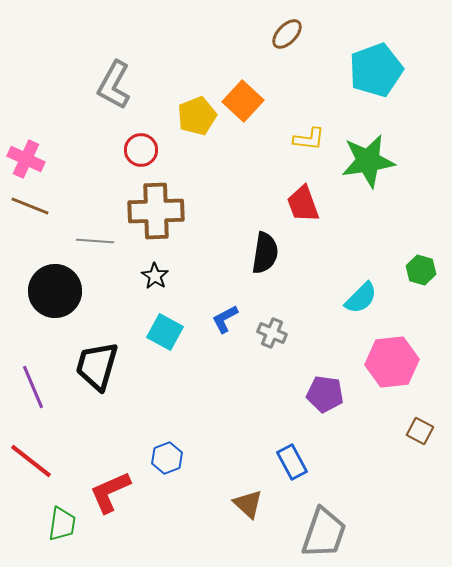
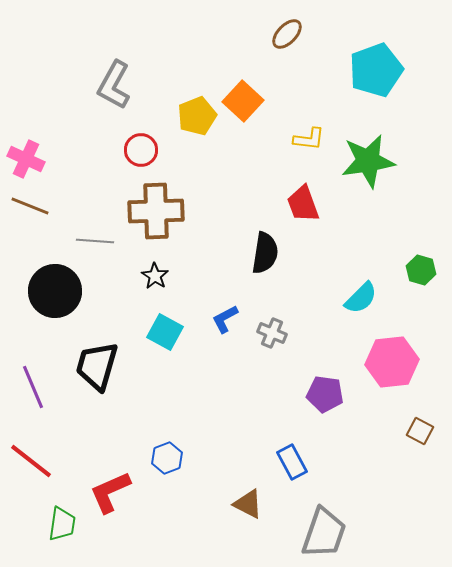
brown triangle: rotated 16 degrees counterclockwise
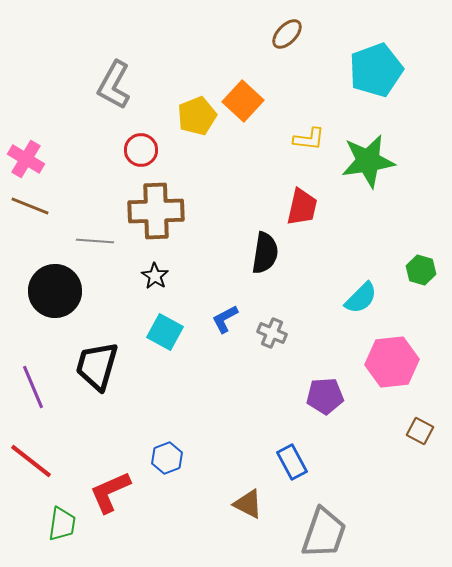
pink cross: rotated 6 degrees clockwise
red trapezoid: moved 1 px left, 3 px down; rotated 147 degrees counterclockwise
purple pentagon: moved 2 px down; rotated 12 degrees counterclockwise
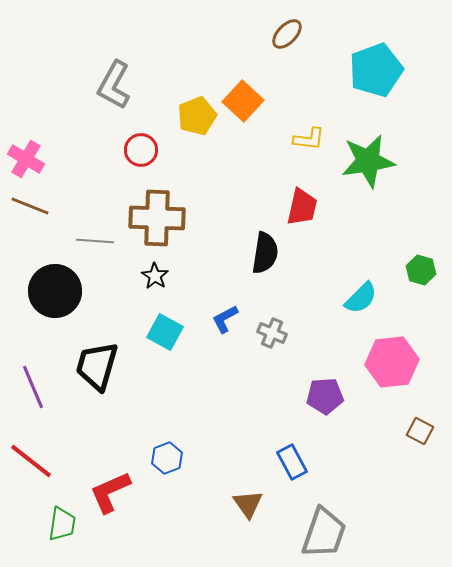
brown cross: moved 1 px right, 7 px down; rotated 4 degrees clockwise
brown triangle: rotated 28 degrees clockwise
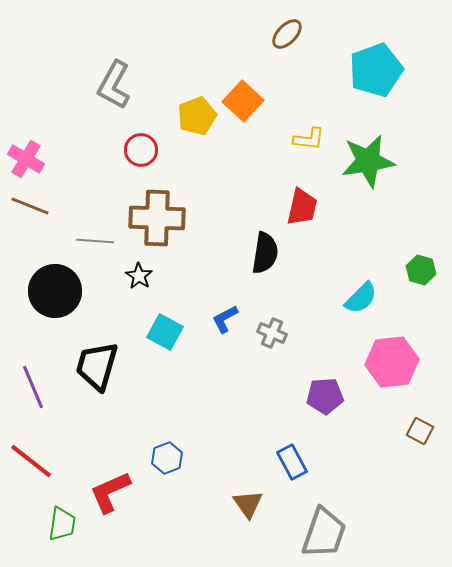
black star: moved 16 px left
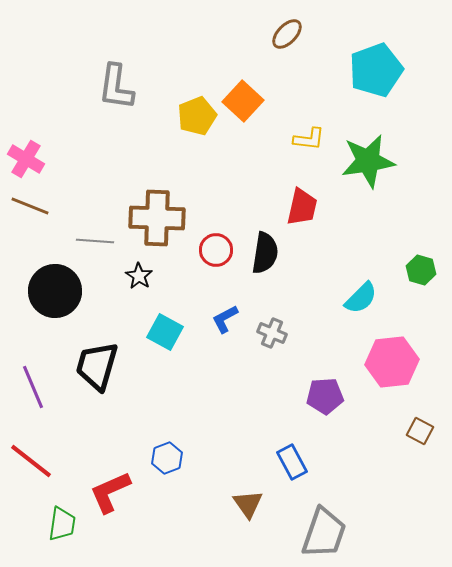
gray L-shape: moved 2 px right, 2 px down; rotated 21 degrees counterclockwise
red circle: moved 75 px right, 100 px down
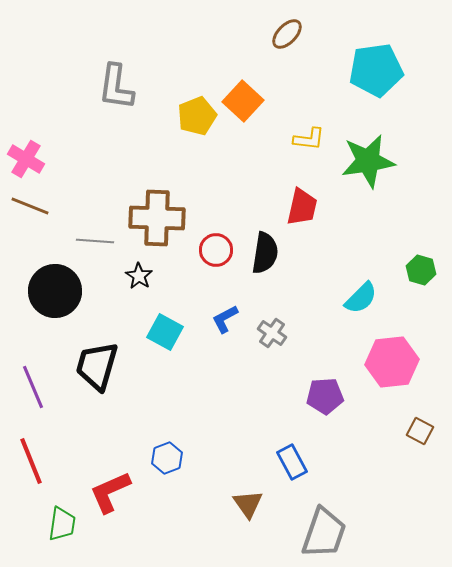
cyan pentagon: rotated 12 degrees clockwise
gray cross: rotated 12 degrees clockwise
red line: rotated 30 degrees clockwise
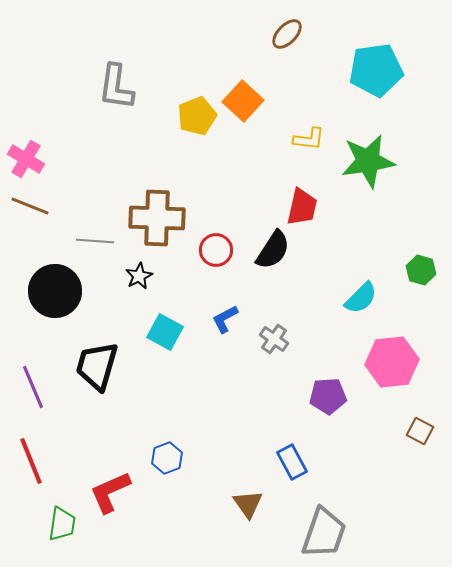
black semicircle: moved 8 px right, 3 px up; rotated 24 degrees clockwise
black star: rotated 12 degrees clockwise
gray cross: moved 2 px right, 6 px down
purple pentagon: moved 3 px right
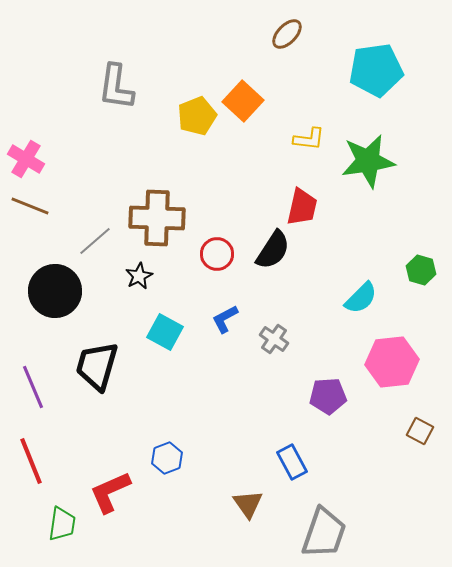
gray line: rotated 45 degrees counterclockwise
red circle: moved 1 px right, 4 px down
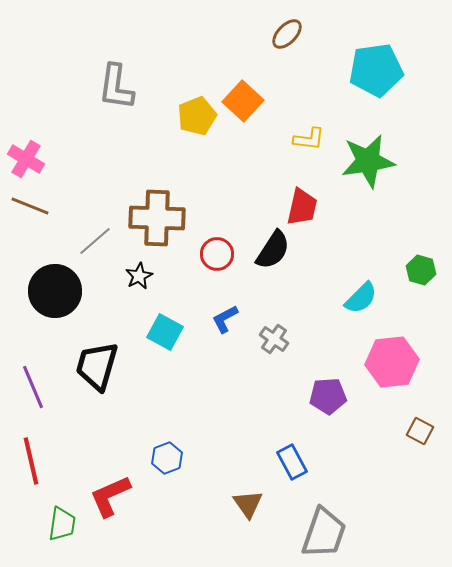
red line: rotated 9 degrees clockwise
red L-shape: moved 4 px down
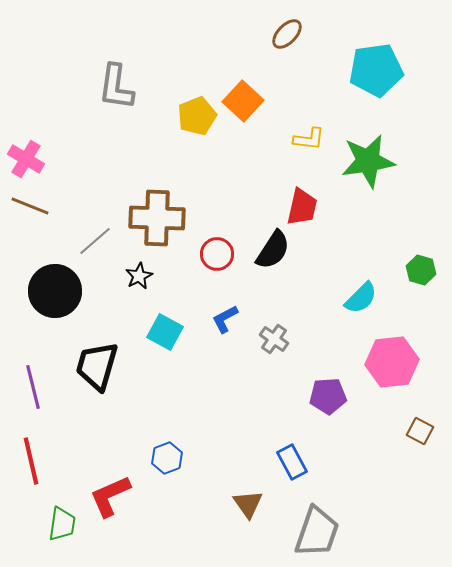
purple line: rotated 9 degrees clockwise
gray trapezoid: moved 7 px left, 1 px up
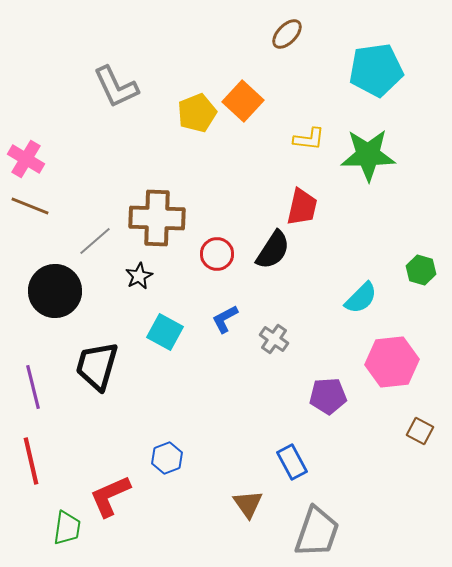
gray L-shape: rotated 33 degrees counterclockwise
yellow pentagon: moved 3 px up
green star: moved 6 px up; rotated 8 degrees clockwise
green trapezoid: moved 5 px right, 4 px down
